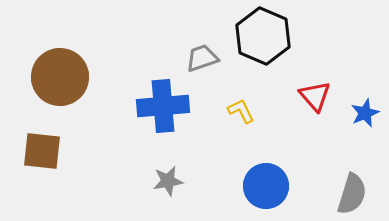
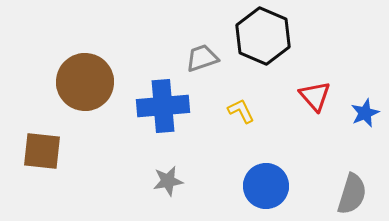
brown circle: moved 25 px right, 5 px down
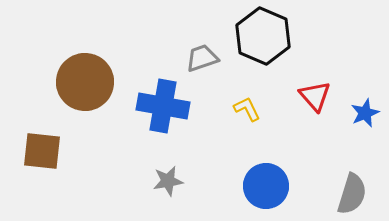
blue cross: rotated 15 degrees clockwise
yellow L-shape: moved 6 px right, 2 px up
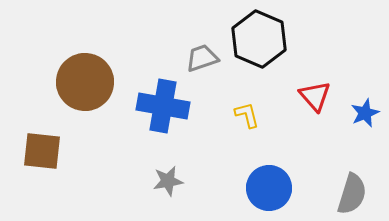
black hexagon: moved 4 px left, 3 px down
yellow L-shape: moved 6 px down; rotated 12 degrees clockwise
blue circle: moved 3 px right, 2 px down
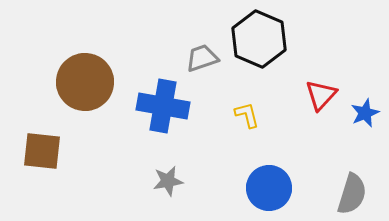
red triangle: moved 6 px right, 1 px up; rotated 24 degrees clockwise
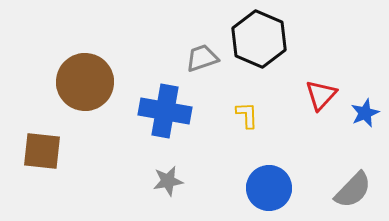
blue cross: moved 2 px right, 5 px down
yellow L-shape: rotated 12 degrees clockwise
gray semicircle: moved 1 px right, 4 px up; rotated 27 degrees clockwise
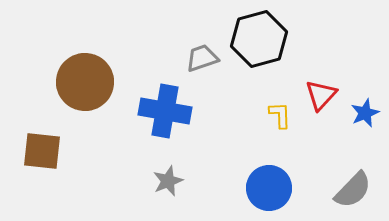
black hexagon: rotated 22 degrees clockwise
yellow L-shape: moved 33 px right
gray star: rotated 12 degrees counterclockwise
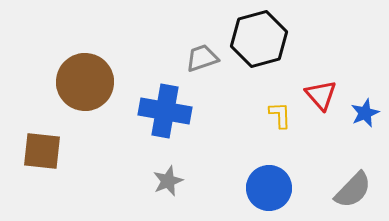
red triangle: rotated 24 degrees counterclockwise
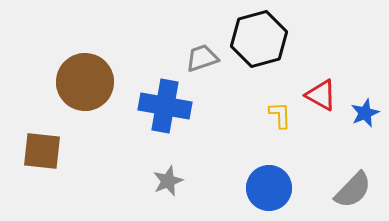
red triangle: rotated 20 degrees counterclockwise
blue cross: moved 5 px up
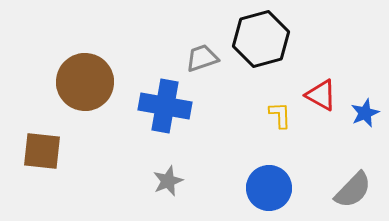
black hexagon: moved 2 px right
